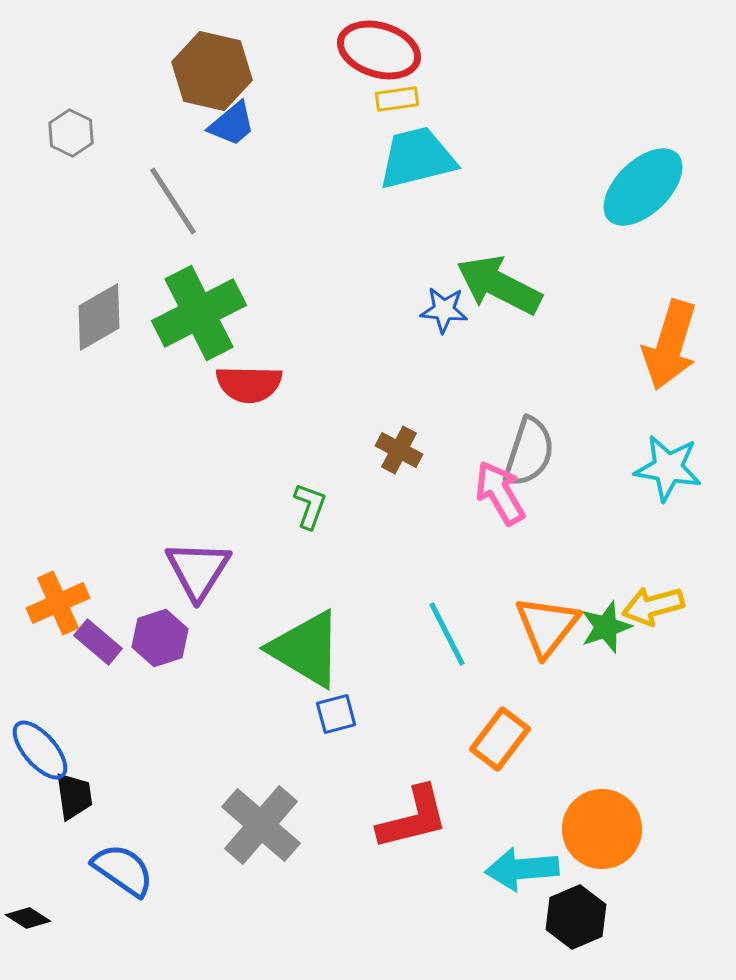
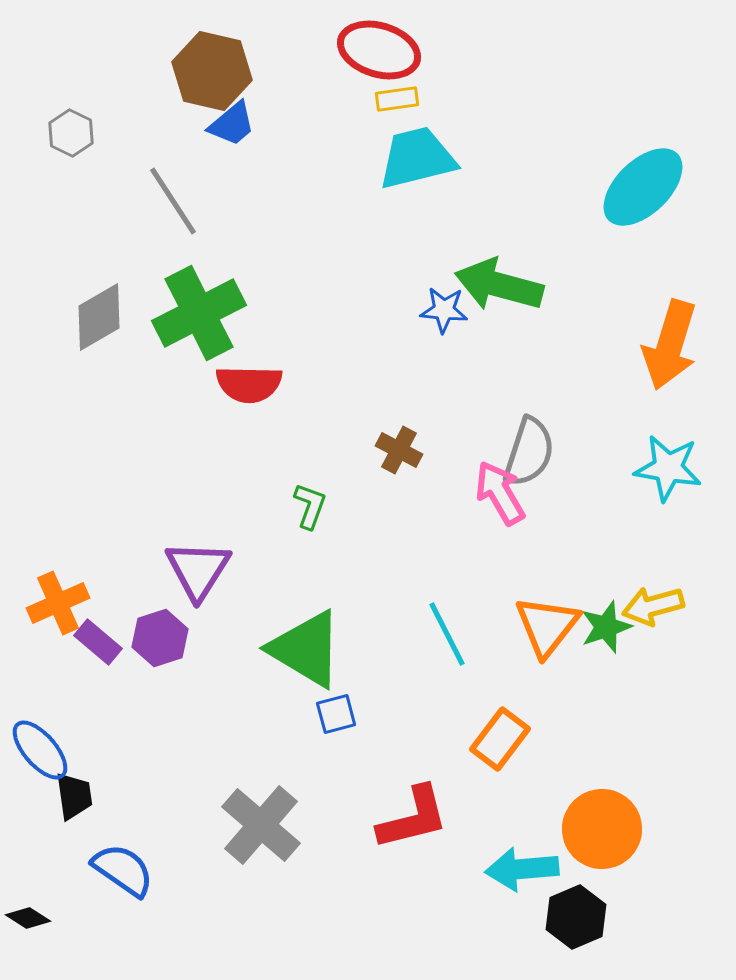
green arrow: rotated 12 degrees counterclockwise
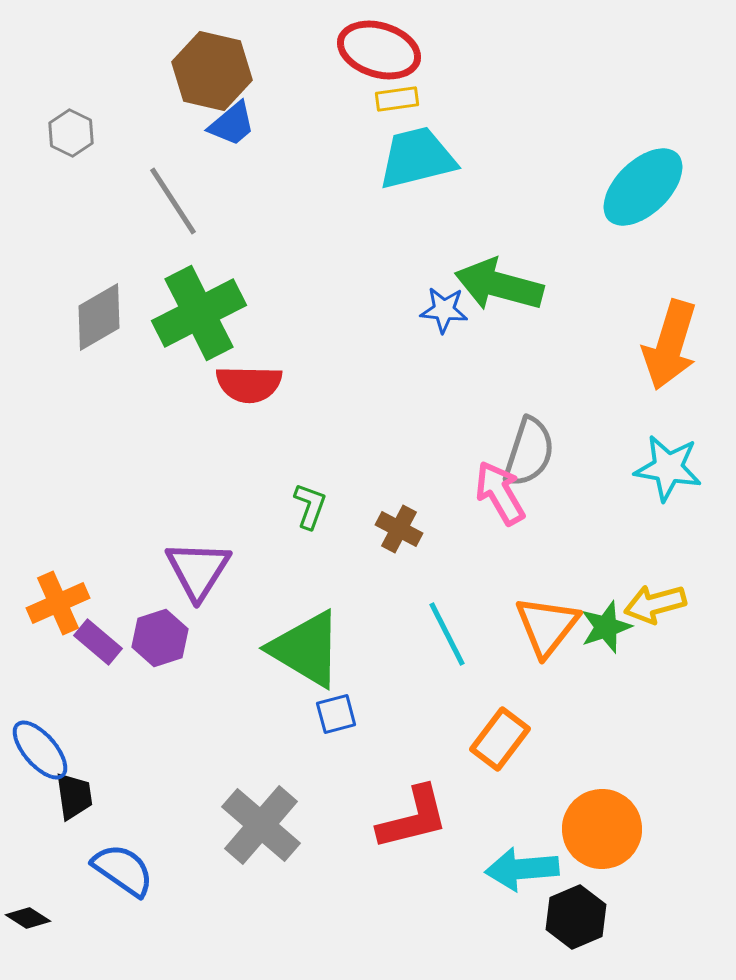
brown cross: moved 79 px down
yellow arrow: moved 2 px right, 2 px up
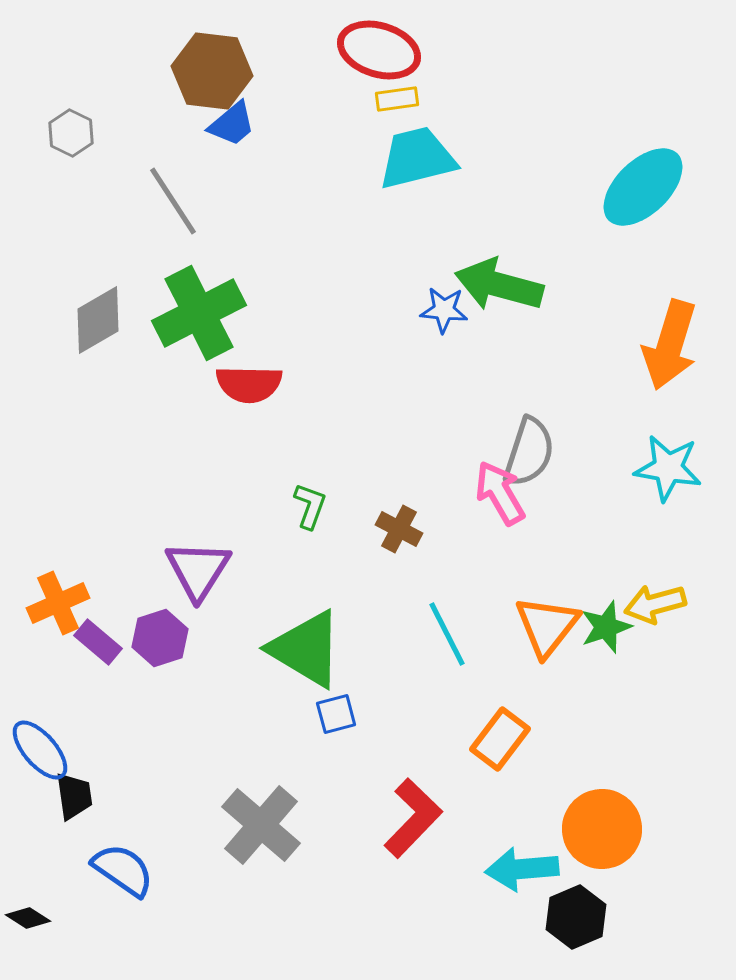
brown hexagon: rotated 6 degrees counterclockwise
gray diamond: moved 1 px left, 3 px down
red L-shape: rotated 32 degrees counterclockwise
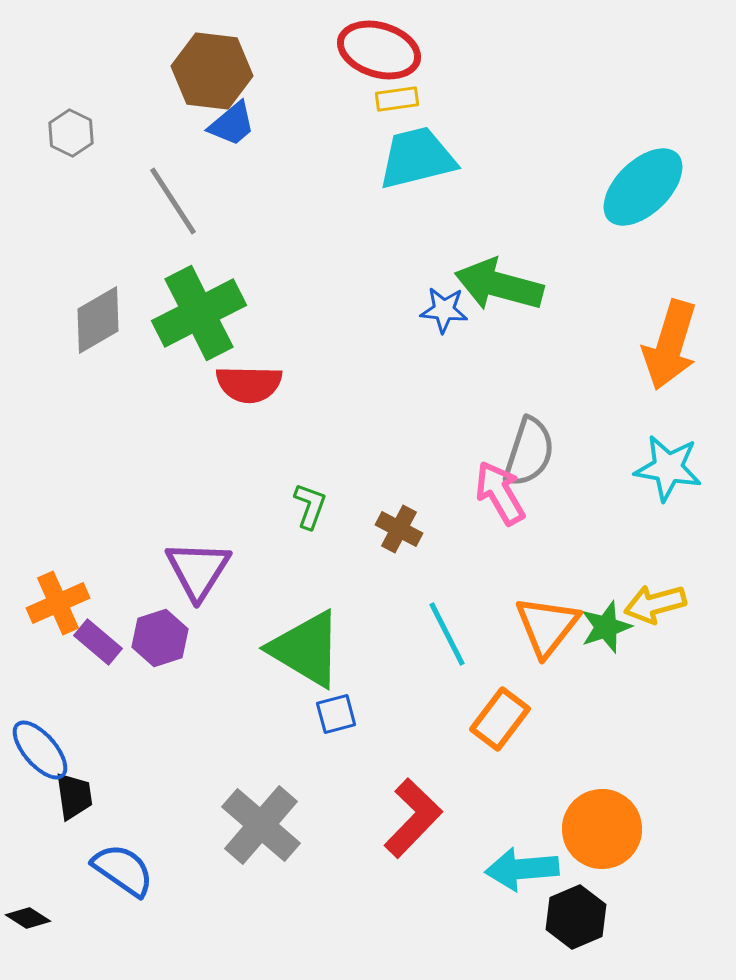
orange rectangle: moved 20 px up
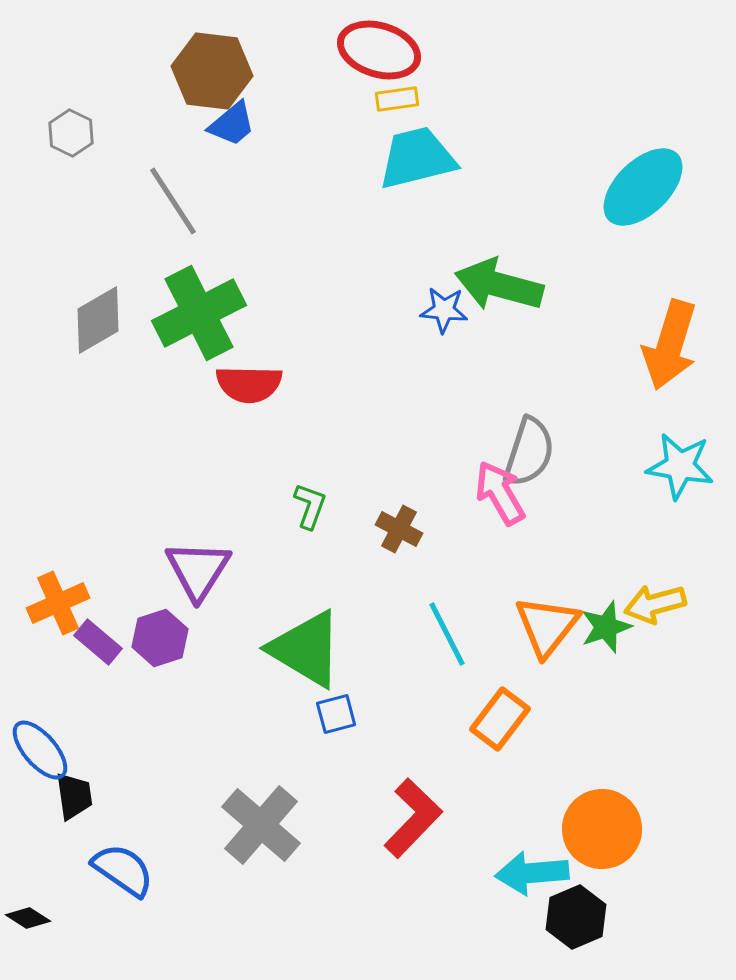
cyan star: moved 12 px right, 2 px up
cyan arrow: moved 10 px right, 4 px down
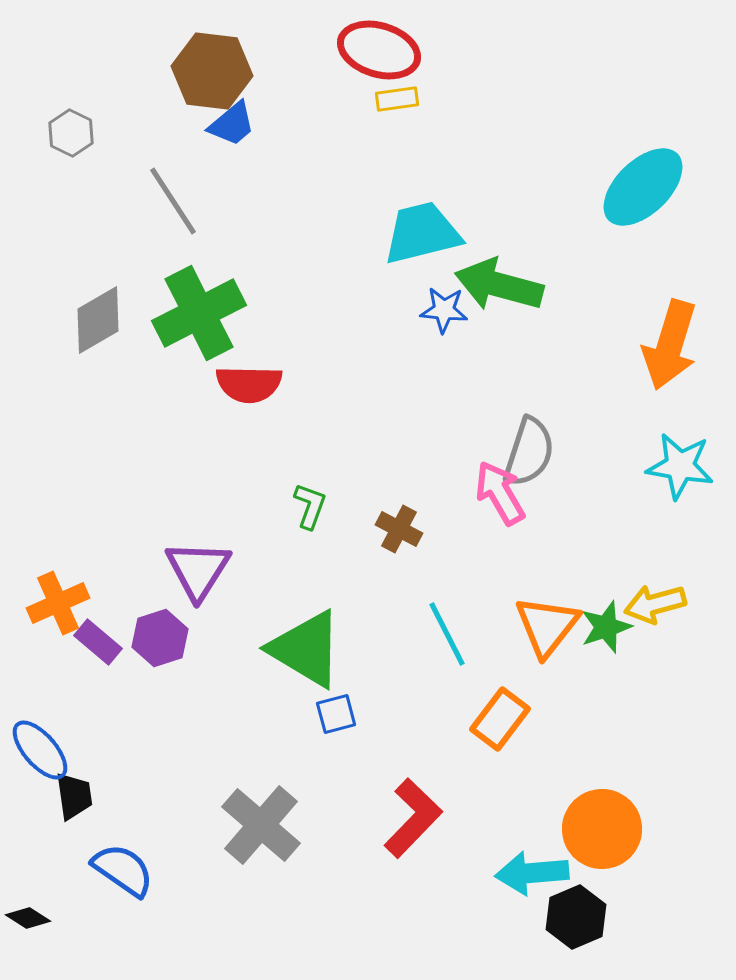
cyan trapezoid: moved 5 px right, 75 px down
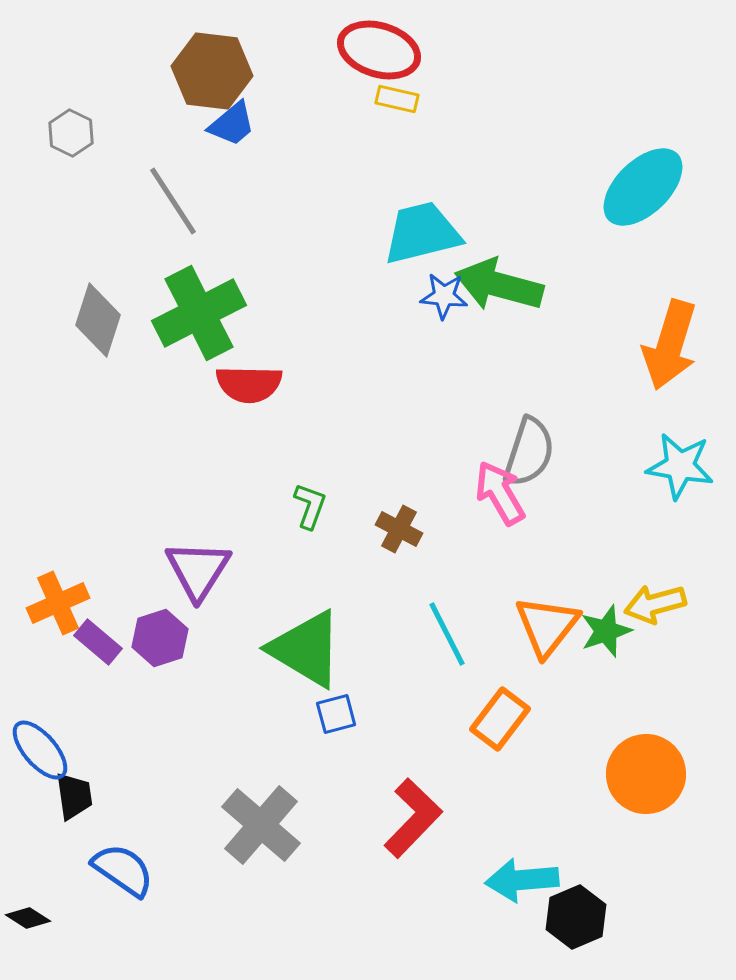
yellow rectangle: rotated 21 degrees clockwise
blue star: moved 14 px up
gray diamond: rotated 42 degrees counterclockwise
green star: moved 4 px down
orange circle: moved 44 px right, 55 px up
cyan arrow: moved 10 px left, 7 px down
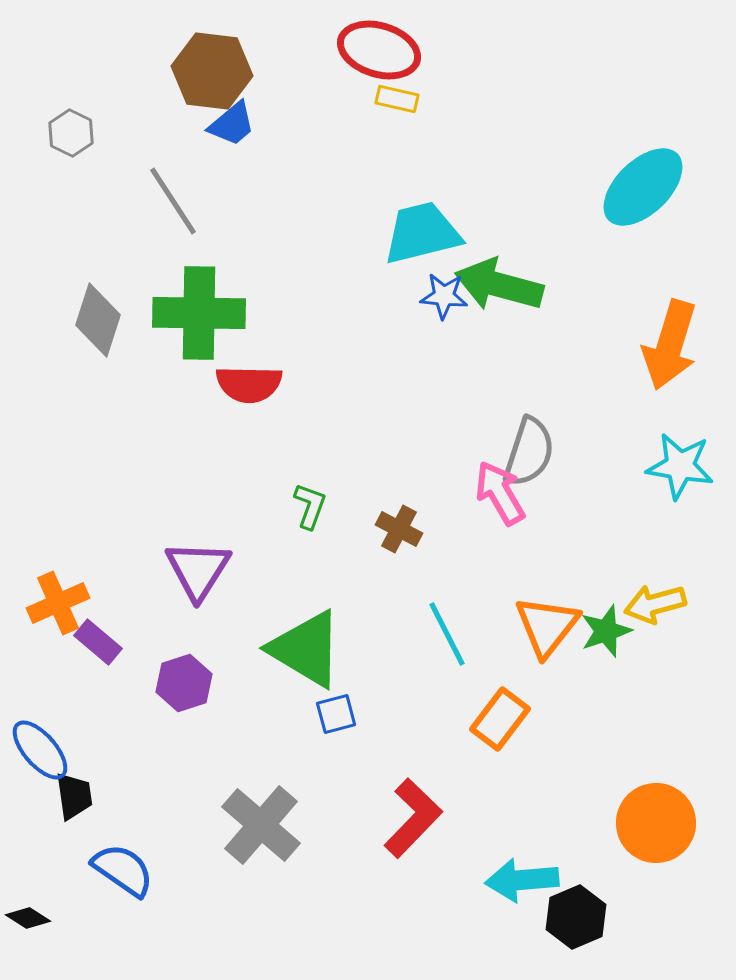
green cross: rotated 28 degrees clockwise
purple hexagon: moved 24 px right, 45 px down
orange circle: moved 10 px right, 49 px down
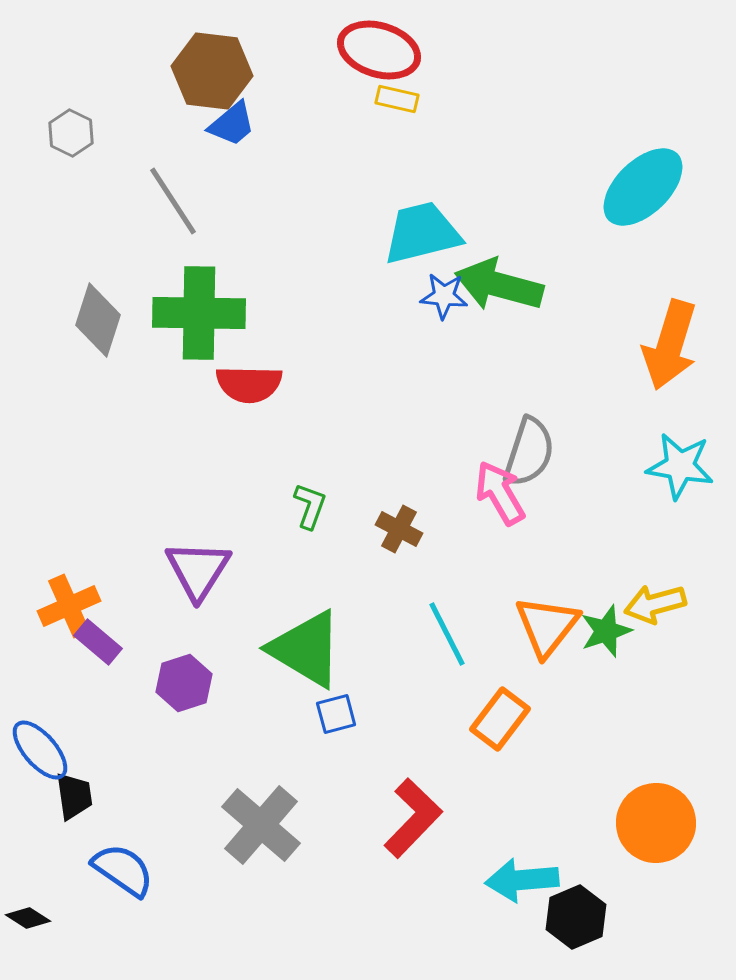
orange cross: moved 11 px right, 3 px down
